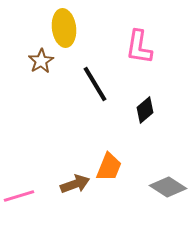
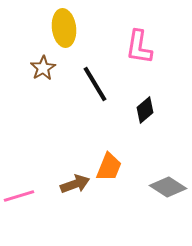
brown star: moved 2 px right, 7 px down
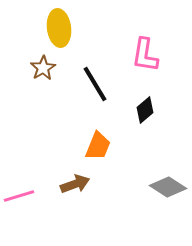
yellow ellipse: moved 5 px left
pink L-shape: moved 6 px right, 8 px down
orange trapezoid: moved 11 px left, 21 px up
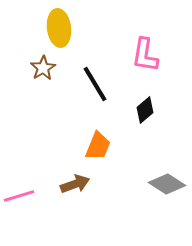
gray diamond: moved 1 px left, 3 px up
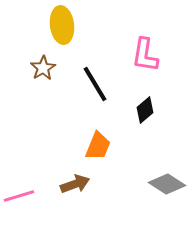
yellow ellipse: moved 3 px right, 3 px up
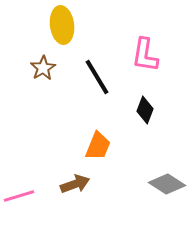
black line: moved 2 px right, 7 px up
black diamond: rotated 28 degrees counterclockwise
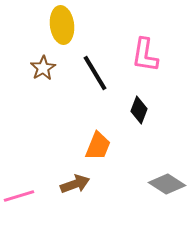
black line: moved 2 px left, 4 px up
black diamond: moved 6 px left
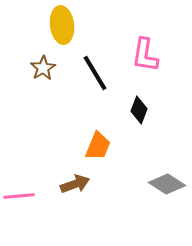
pink line: rotated 12 degrees clockwise
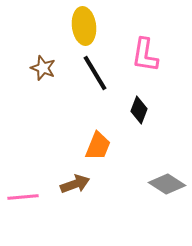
yellow ellipse: moved 22 px right, 1 px down
brown star: rotated 20 degrees counterclockwise
pink line: moved 4 px right, 1 px down
